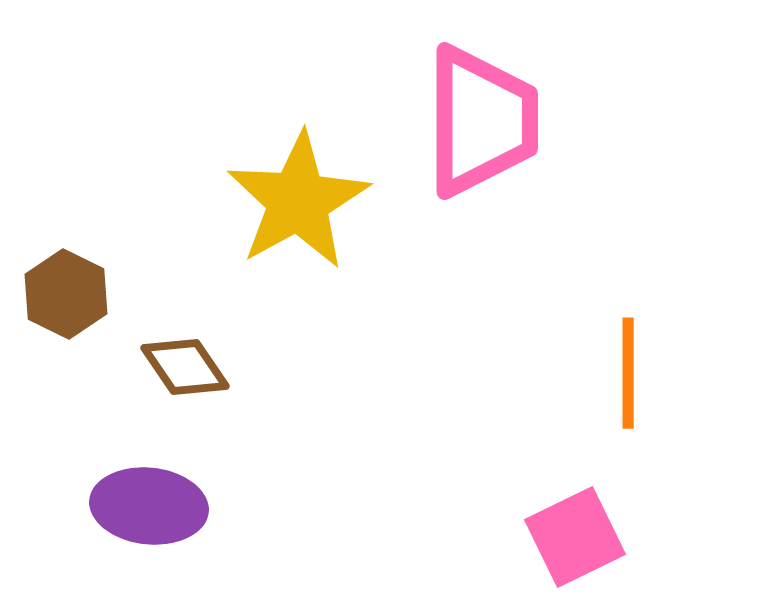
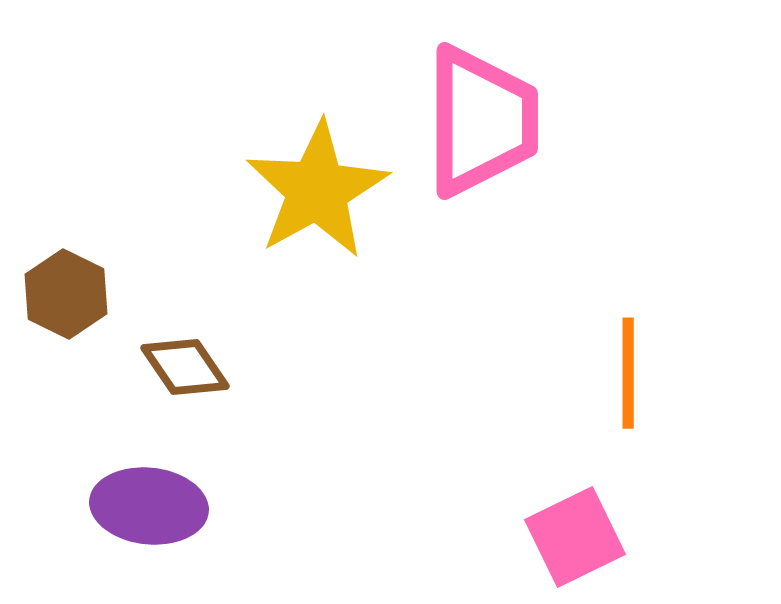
yellow star: moved 19 px right, 11 px up
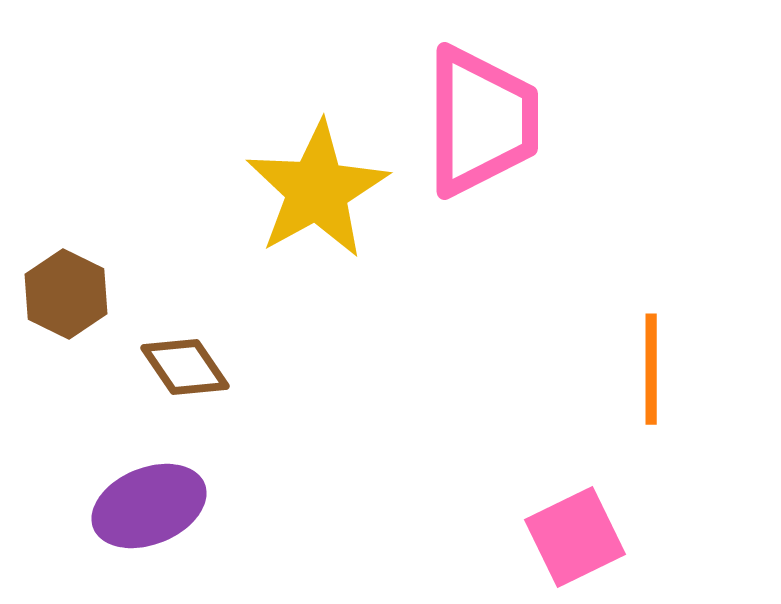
orange line: moved 23 px right, 4 px up
purple ellipse: rotated 28 degrees counterclockwise
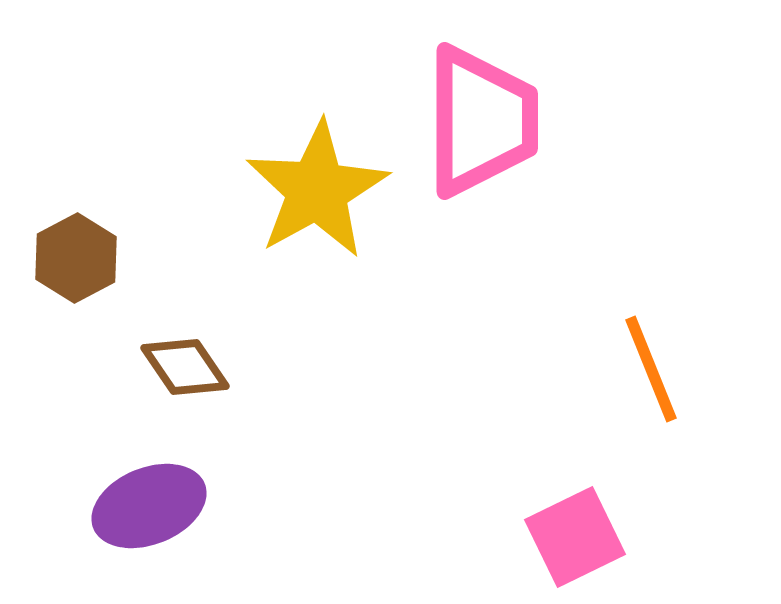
brown hexagon: moved 10 px right, 36 px up; rotated 6 degrees clockwise
orange line: rotated 22 degrees counterclockwise
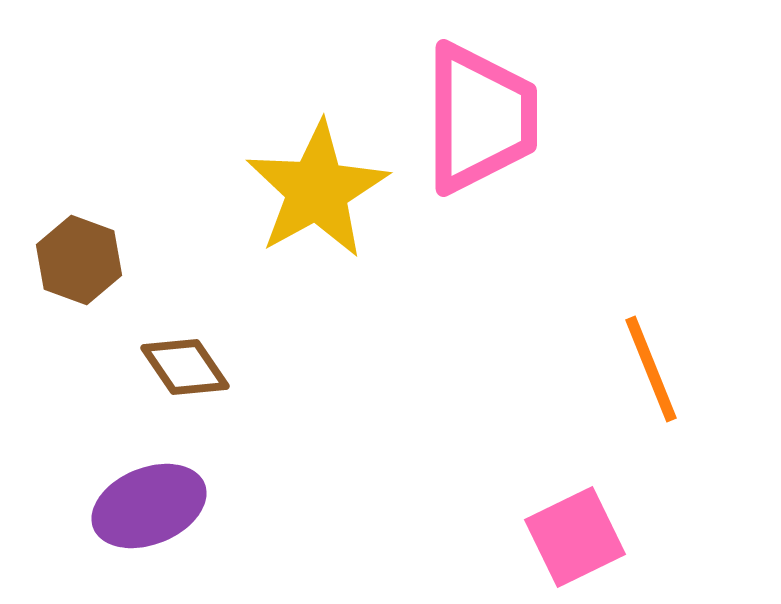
pink trapezoid: moved 1 px left, 3 px up
brown hexagon: moved 3 px right, 2 px down; rotated 12 degrees counterclockwise
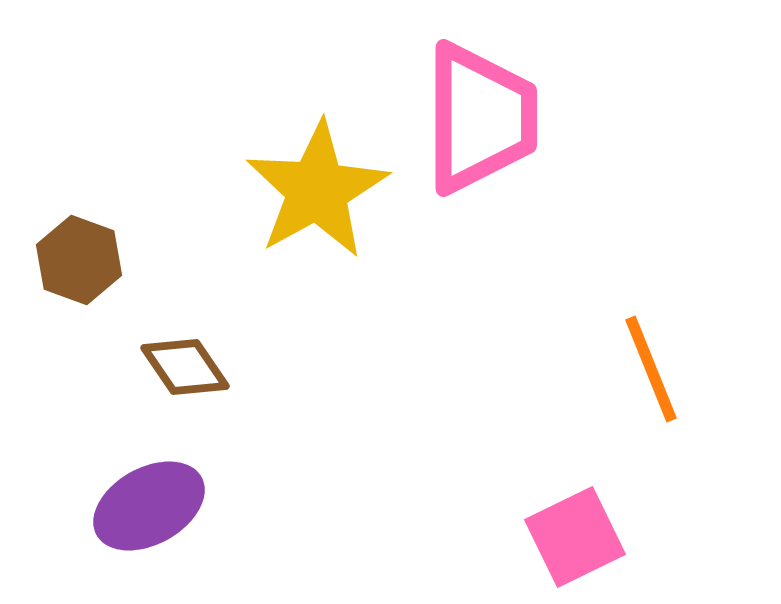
purple ellipse: rotated 7 degrees counterclockwise
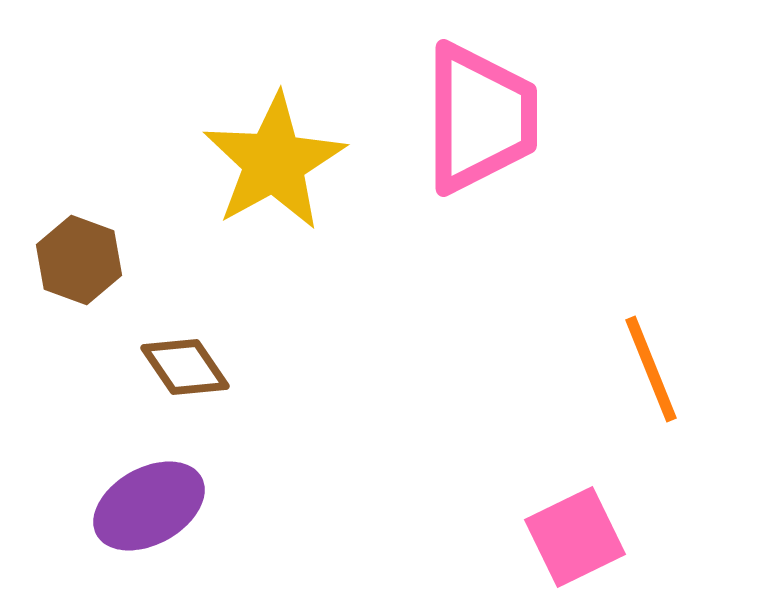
yellow star: moved 43 px left, 28 px up
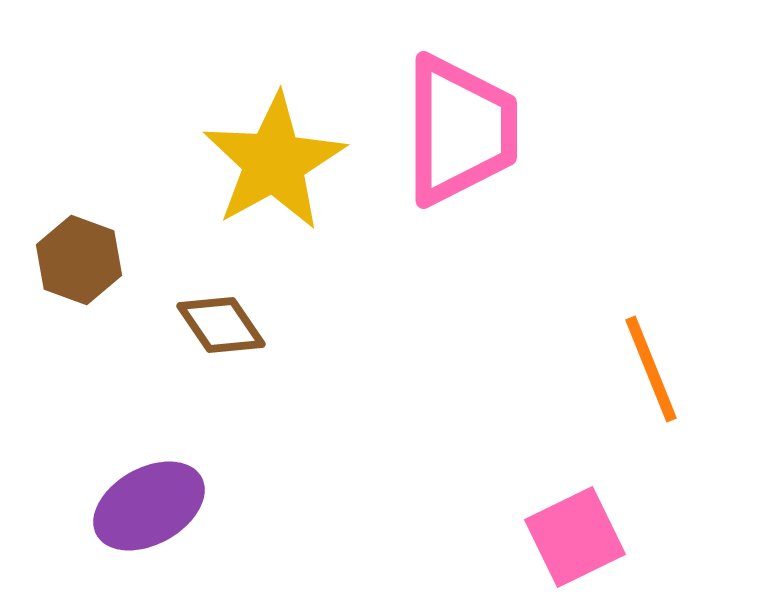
pink trapezoid: moved 20 px left, 12 px down
brown diamond: moved 36 px right, 42 px up
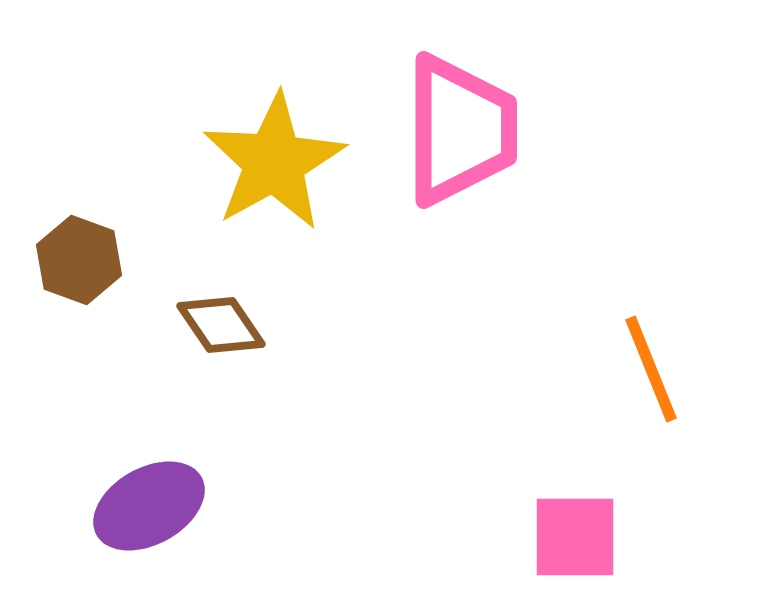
pink square: rotated 26 degrees clockwise
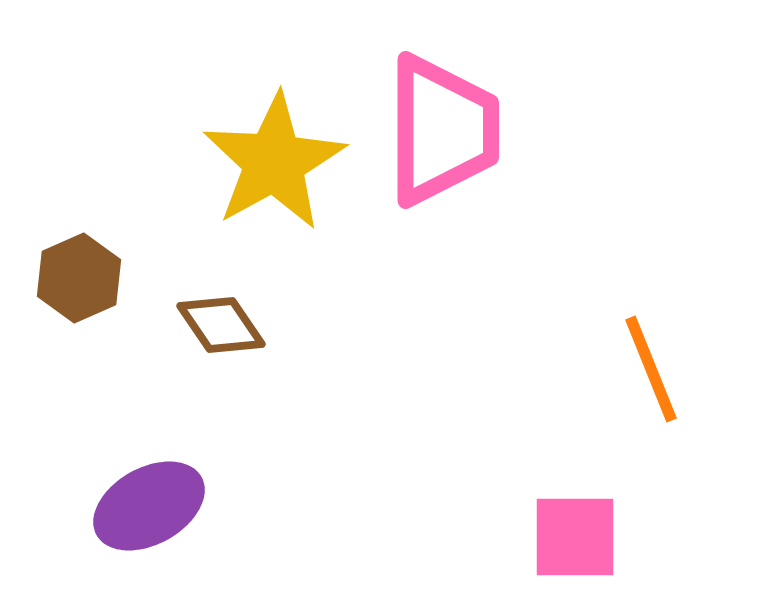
pink trapezoid: moved 18 px left
brown hexagon: moved 18 px down; rotated 16 degrees clockwise
